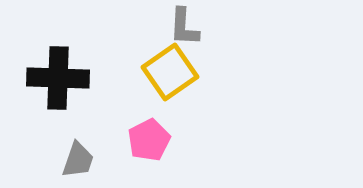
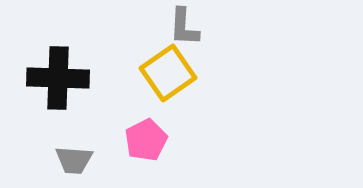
yellow square: moved 2 px left, 1 px down
pink pentagon: moved 3 px left
gray trapezoid: moved 4 px left; rotated 75 degrees clockwise
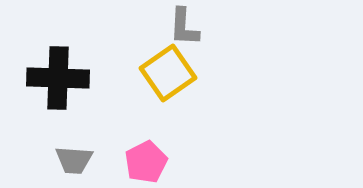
pink pentagon: moved 22 px down
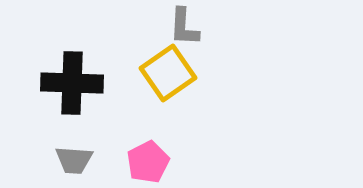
black cross: moved 14 px right, 5 px down
pink pentagon: moved 2 px right
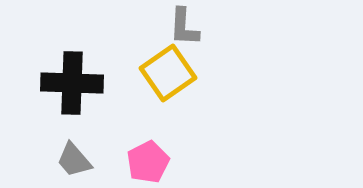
gray trapezoid: rotated 45 degrees clockwise
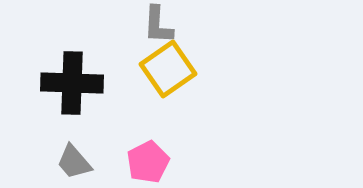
gray L-shape: moved 26 px left, 2 px up
yellow square: moved 4 px up
gray trapezoid: moved 2 px down
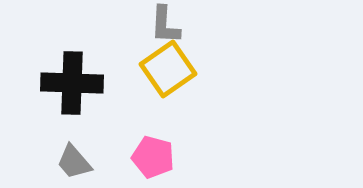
gray L-shape: moved 7 px right
pink pentagon: moved 5 px right, 5 px up; rotated 30 degrees counterclockwise
